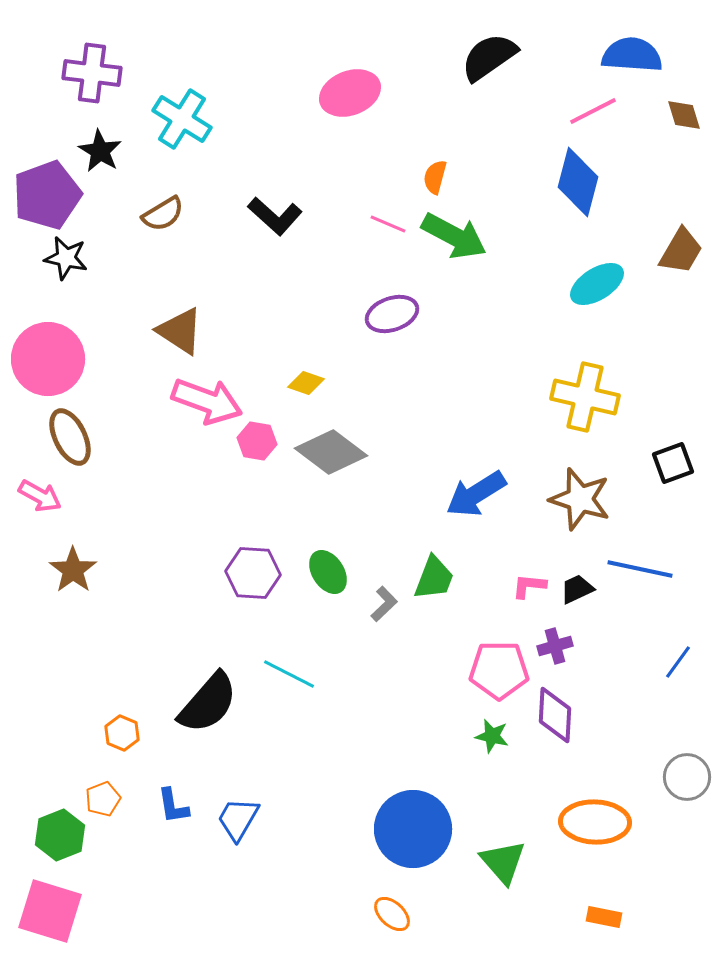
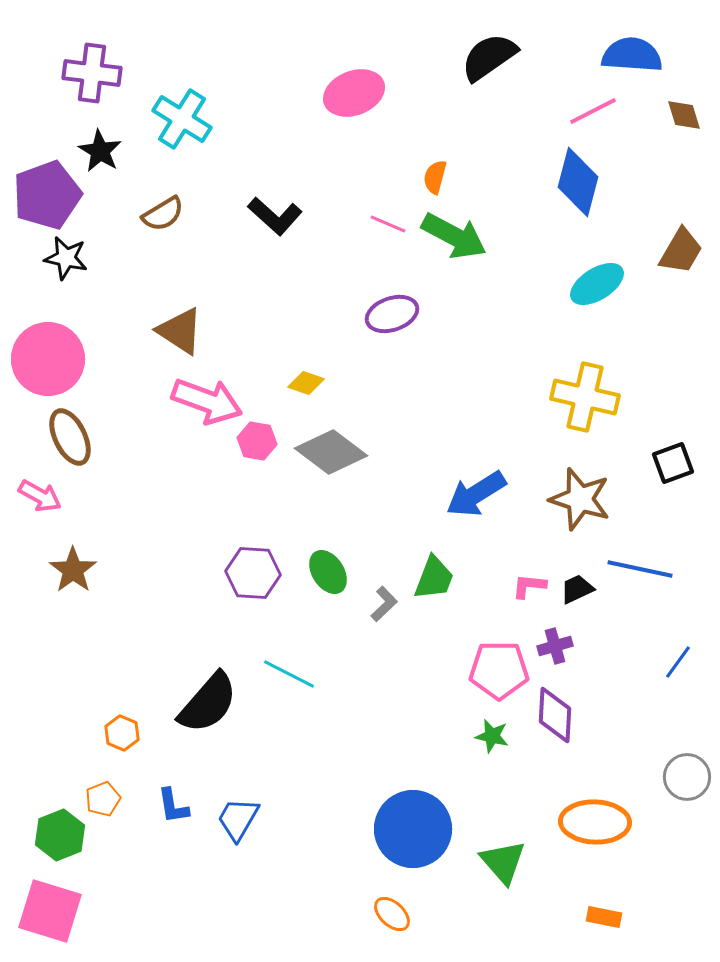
pink ellipse at (350, 93): moved 4 px right
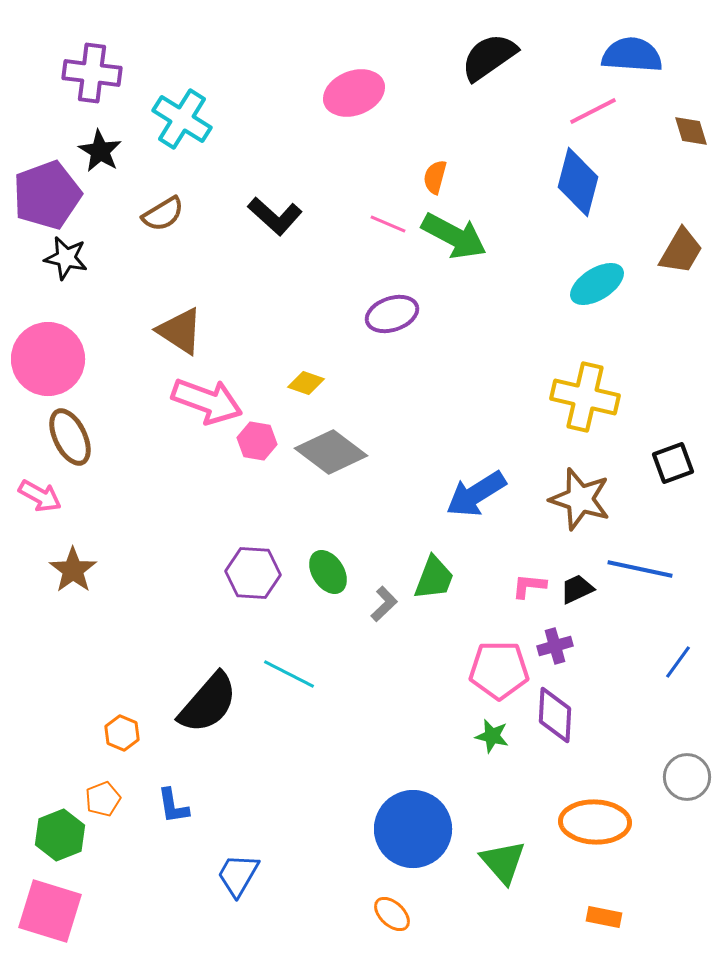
brown diamond at (684, 115): moved 7 px right, 16 px down
blue trapezoid at (238, 819): moved 56 px down
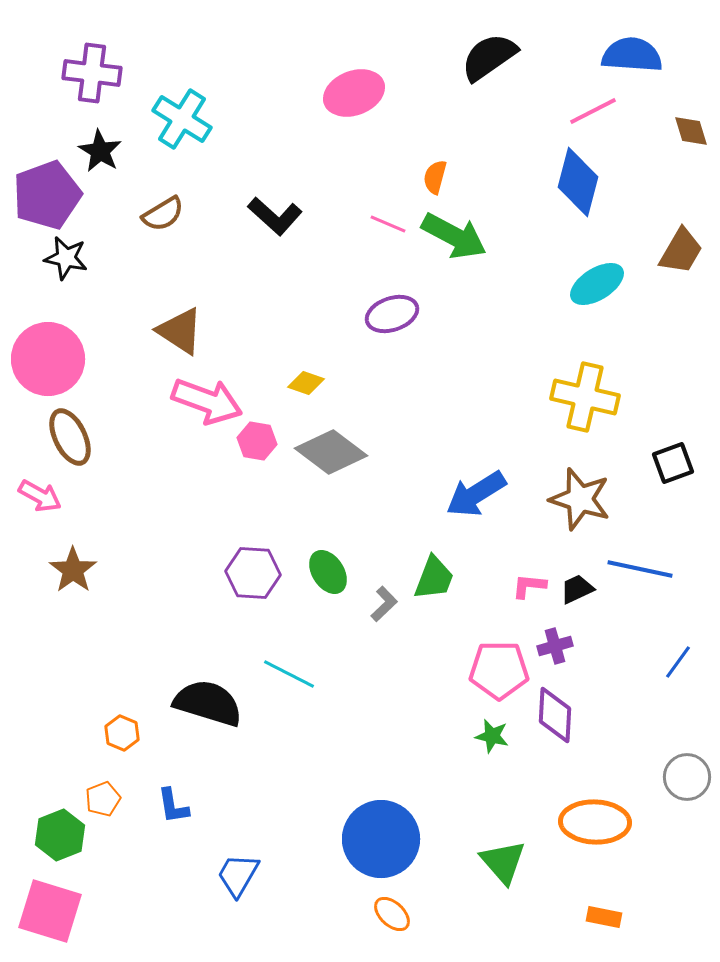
black semicircle at (208, 703): rotated 114 degrees counterclockwise
blue circle at (413, 829): moved 32 px left, 10 px down
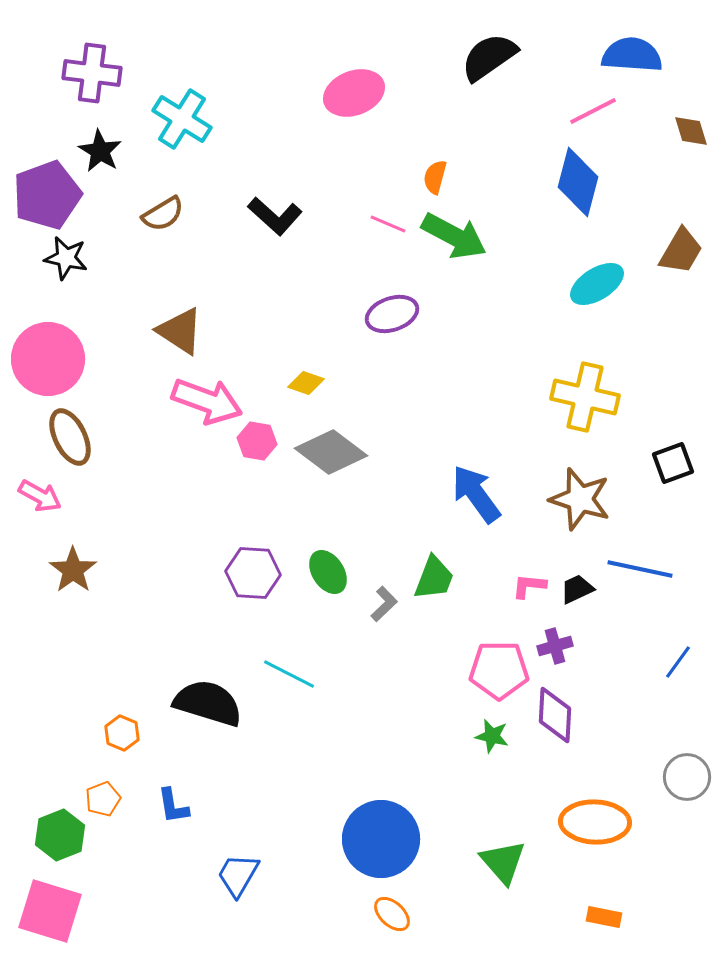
blue arrow at (476, 494): rotated 86 degrees clockwise
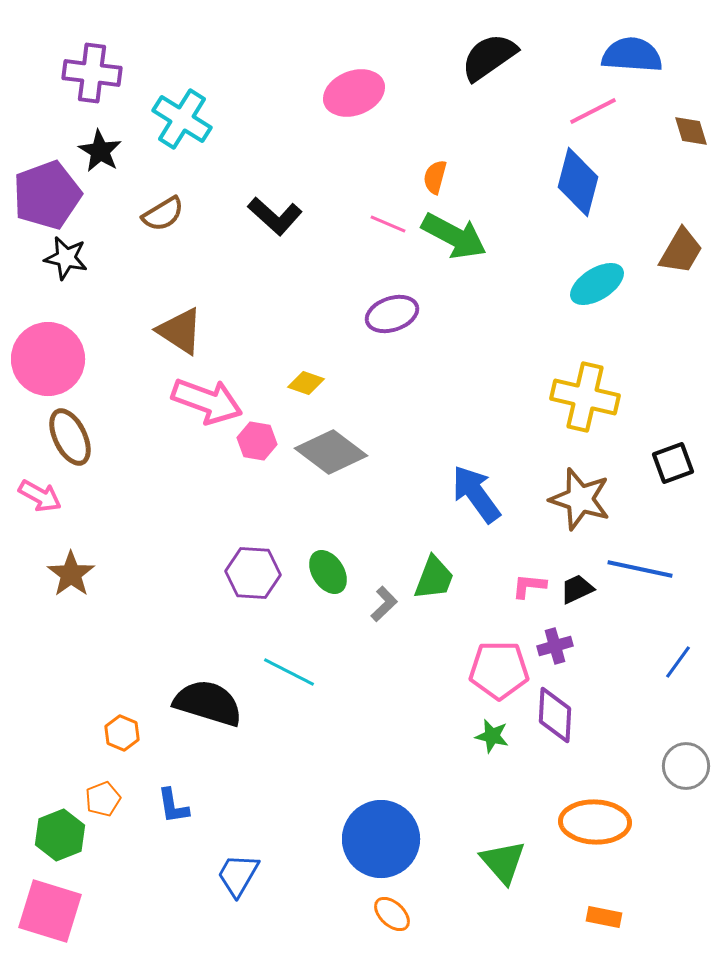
brown star at (73, 570): moved 2 px left, 4 px down
cyan line at (289, 674): moved 2 px up
gray circle at (687, 777): moved 1 px left, 11 px up
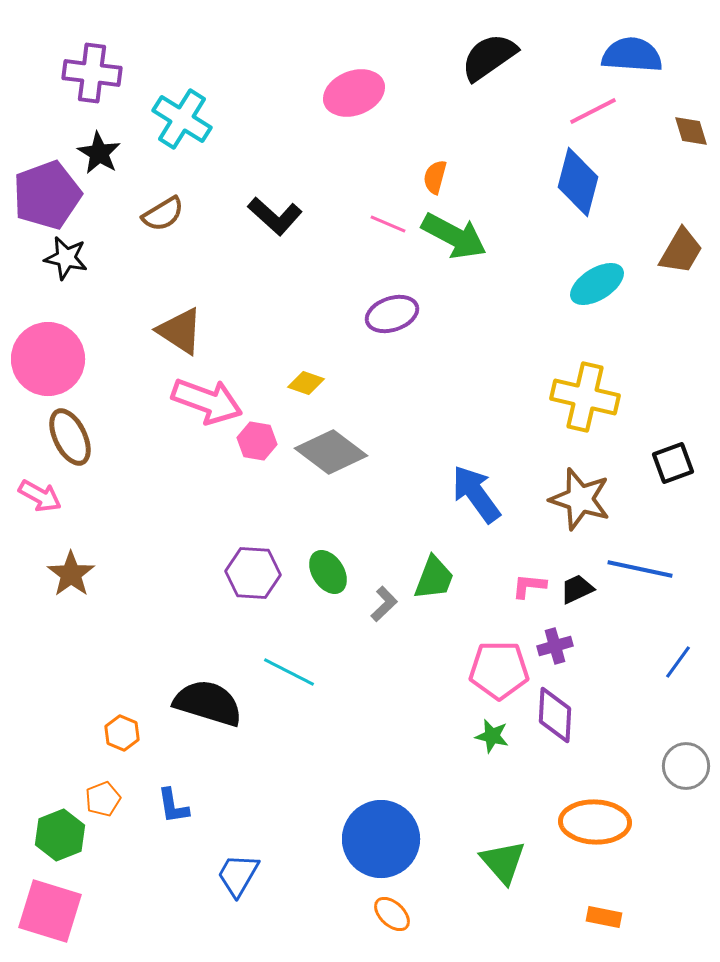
black star at (100, 151): moved 1 px left, 2 px down
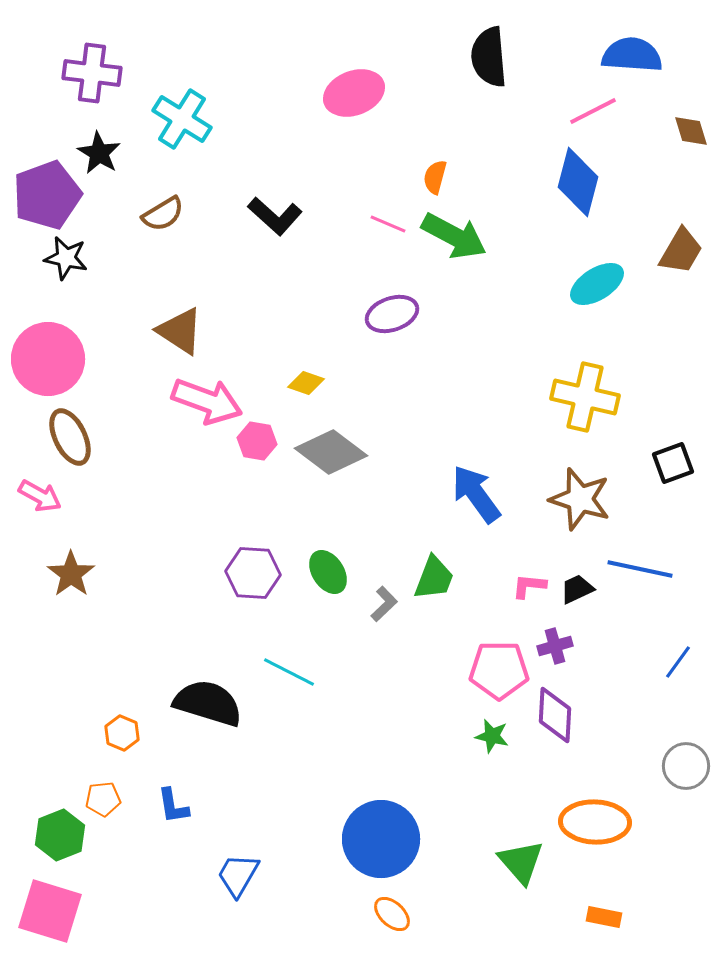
black semicircle at (489, 57): rotated 60 degrees counterclockwise
orange pentagon at (103, 799): rotated 16 degrees clockwise
green triangle at (503, 862): moved 18 px right
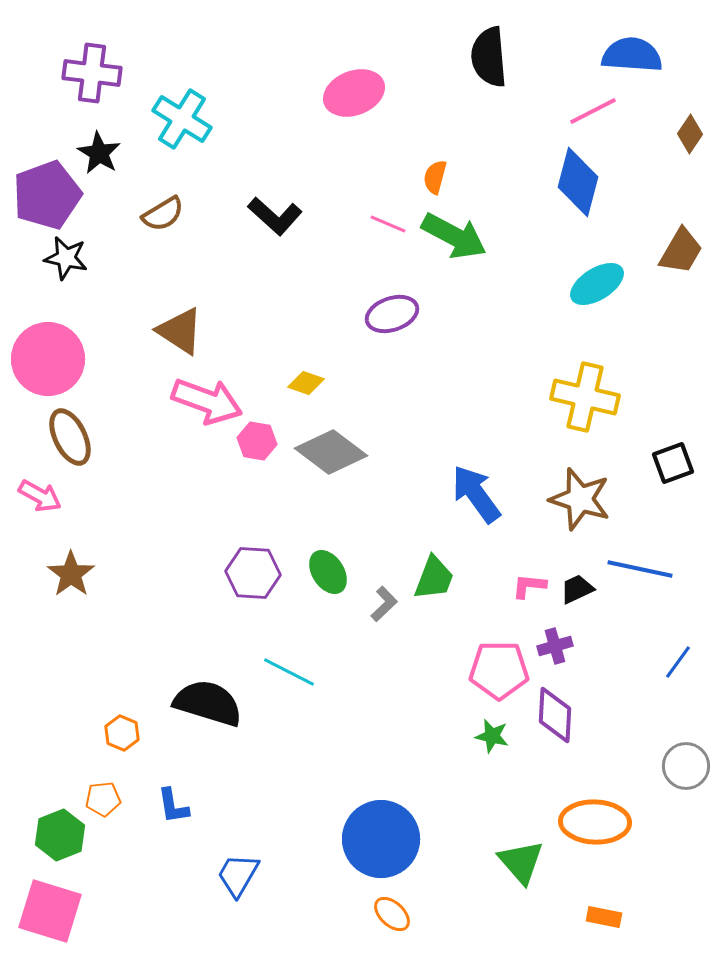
brown diamond at (691, 131): moved 1 px left, 3 px down; rotated 51 degrees clockwise
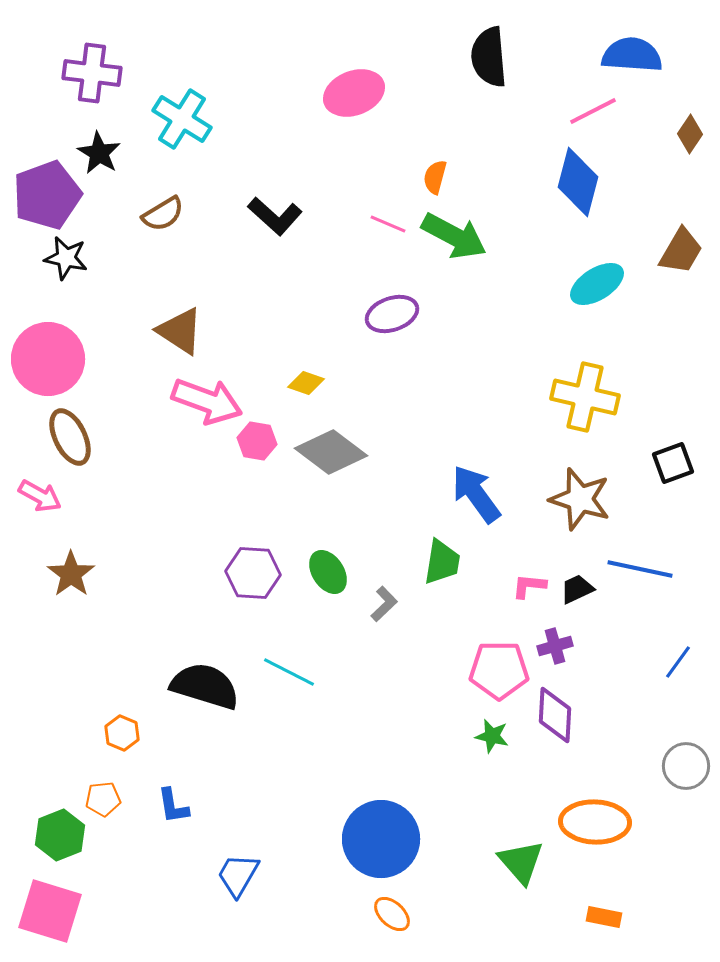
green trapezoid at (434, 578): moved 8 px right, 16 px up; rotated 12 degrees counterclockwise
black semicircle at (208, 703): moved 3 px left, 17 px up
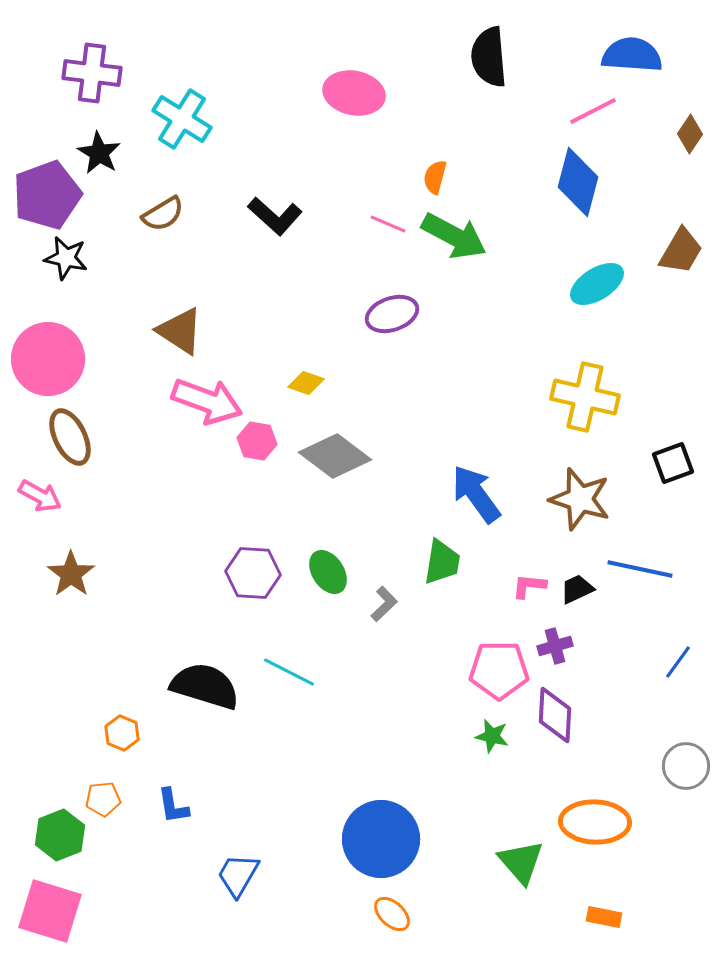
pink ellipse at (354, 93): rotated 32 degrees clockwise
gray diamond at (331, 452): moved 4 px right, 4 px down
